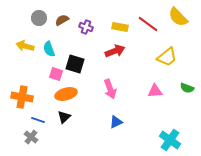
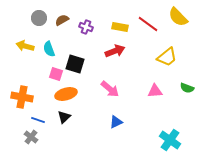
pink arrow: rotated 30 degrees counterclockwise
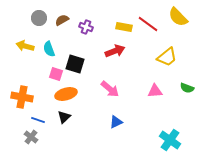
yellow rectangle: moved 4 px right
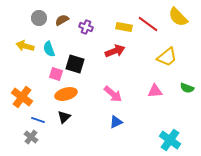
pink arrow: moved 3 px right, 5 px down
orange cross: rotated 25 degrees clockwise
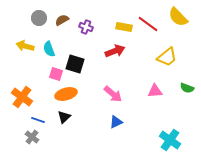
gray cross: moved 1 px right
